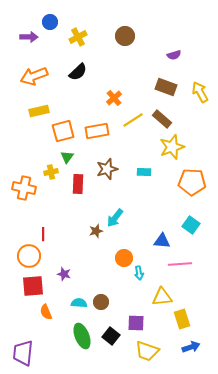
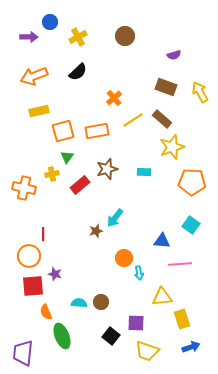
yellow cross at (51, 172): moved 1 px right, 2 px down
red rectangle at (78, 184): moved 2 px right, 1 px down; rotated 48 degrees clockwise
purple star at (64, 274): moved 9 px left
green ellipse at (82, 336): moved 20 px left
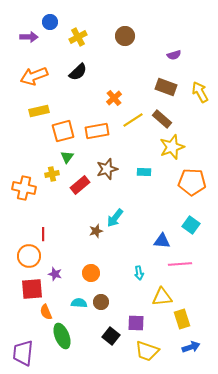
orange circle at (124, 258): moved 33 px left, 15 px down
red square at (33, 286): moved 1 px left, 3 px down
